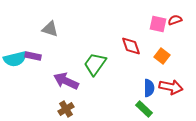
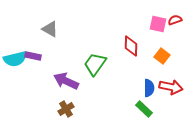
gray triangle: rotated 12 degrees clockwise
red diamond: rotated 20 degrees clockwise
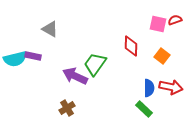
purple arrow: moved 9 px right, 5 px up
brown cross: moved 1 px right, 1 px up
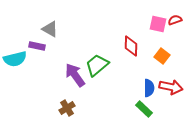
purple rectangle: moved 4 px right, 10 px up
green trapezoid: moved 2 px right, 1 px down; rotated 15 degrees clockwise
purple arrow: moved 1 px up; rotated 30 degrees clockwise
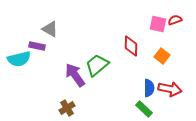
cyan semicircle: moved 4 px right
red arrow: moved 1 px left, 2 px down
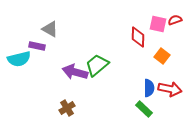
red diamond: moved 7 px right, 9 px up
purple arrow: moved 3 px up; rotated 40 degrees counterclockwise
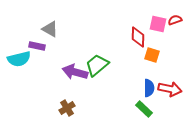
orange square: moved 10 px left, 1 px up; rotated 21 degrees counterclockwise
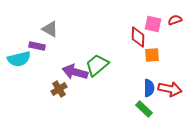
pink square: moved 5 px left
orange square: rotated 21 degrees counterclockwise
brown cross: moved 8 px left, 19 px up
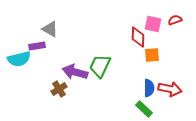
purple rectangle: rotated 21 degrees counterclockwise
green trapezoid: moved 3 px right, 1 px down; rotated 25 degrees counterclockwise
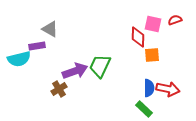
purple arrow: moved 1 px up; rotated 145 degrees clockwise
red arrow: moved 2 px left
